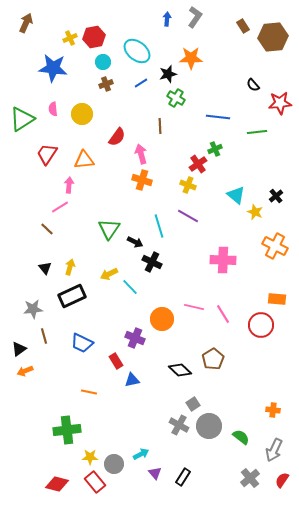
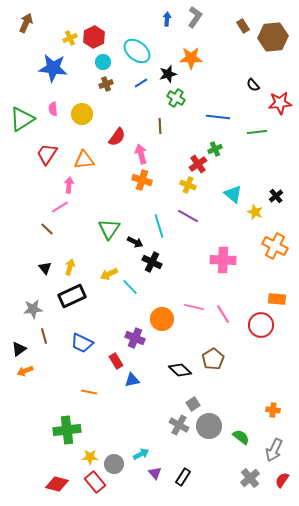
red hexagon at (94, 37): rotated 15 degrees counterclockwise
cyan triangle at (236, 195): moved 3 px left, 1 px up
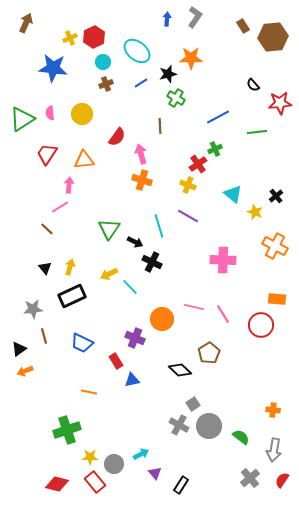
pink semicircle at (53, 109): moved 3 px left, 4 px down
blue line at (218, 117): rotated 35 degrees counterclockwise
brown pentagon at (213, 359): moved 4 px left, 6 px up
green cross at (67, 430): rotated 12 degrees counterclockwise
gray arrow at (274, 450): rotated 15 degrees counterclockwise
black rectangle at (183, 477): moved 2 px left, 8 px down
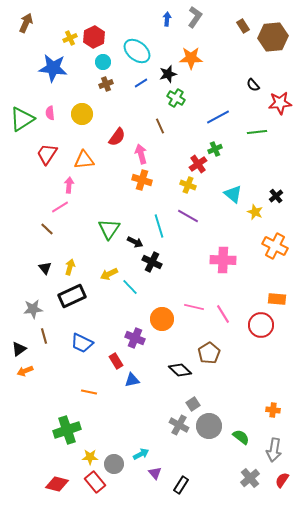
brown line at (160, 126): rotated 21 degrees counterclockwise
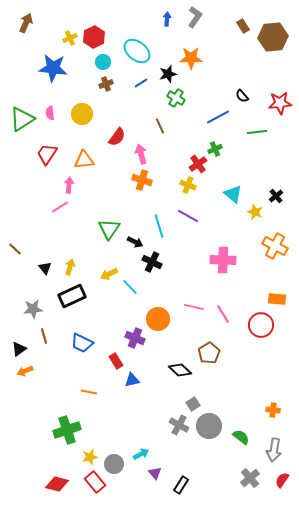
black semicircle at (253, 85): moved 11 px left, 11 px down
brown line at (47, 229): moved 32 px left, 20 px down
orange circle at (162, 319): moved 4 px left
yellow star at (90, 457): rotated 14 degrees counterclockwise
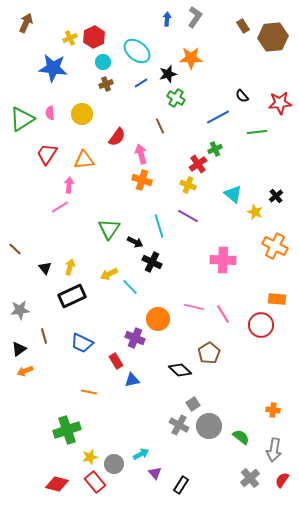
gray star at (33, 309): moved 13 px left, 1 px down
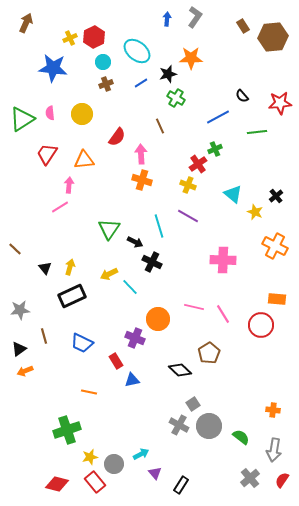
pink arrow at (141, 154): rotated 12 degrees clockwise
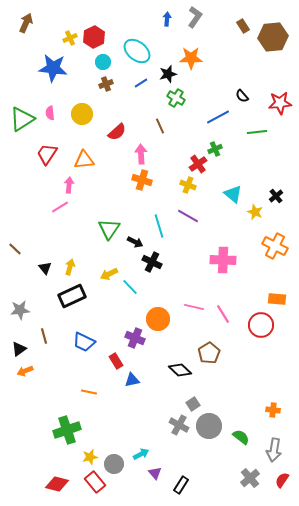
red semicircle at (117, 137): moved 5 px up; rotated 12 degrees clockwise
blue trapezoid at (82, 343): moved 2 px right, 1 px up
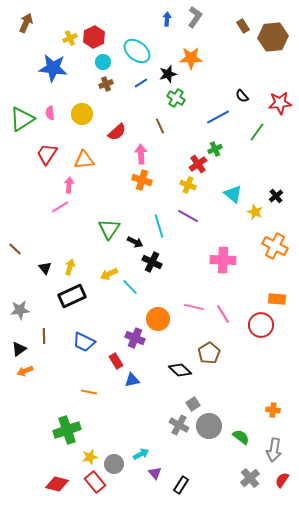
green line at (257, 132): rotated 48 degrees counterclockwise
brown line at (44, 336): rotated 14 degrees clockwise
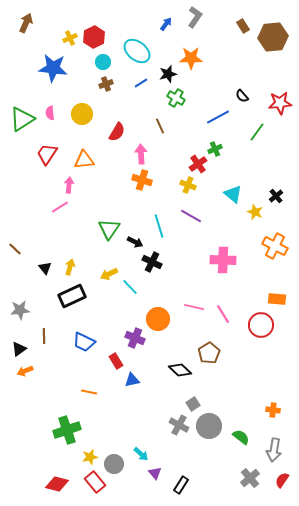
blue arrow at (167, 19): moved 1 px left, 5 px down; rotated 32 degrees clockwise
red semicircle at (117, 132): rotated 18 degrees counterclockwise
purple line at (188, 216): moved 3 px right
cyan arrow at (141, 454): rotated 70 degrees clockwise
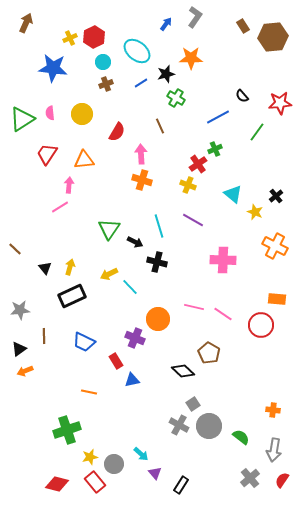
black star at (168, 74): moved 2 px left
purple line at (191, 216): moved 2 px right, 4 px down
black cross at (152, 262): moved 5 px right; rotated 12 degrees counterclockwise
pink line at (223, 314): rotated 24 degrees counterclockwise
brown pentagon at (209, 353): rotated 10 degrees counterclockwise
black diamond at (180, 370): moved 3 px right, 1 px down
